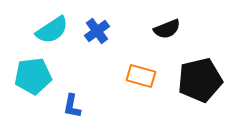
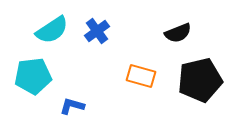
black semicircle: moved 11 px right, 4 px down
blue L-shape: rotated 95 degrees clockwise
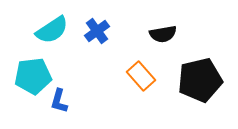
black semicircle: moved 15 px left, 1 px down; rotated 12 degrees clockwise
orange rectangle: rotated 32 degrees clockwise
blue L-shape: moved 13 px left, 5 px up; rotated 90 degrees counterclockwise
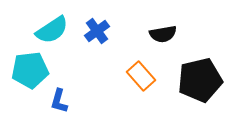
cyan pentagon: moved 3 px left, 6 px up
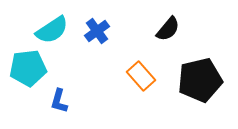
black semicircle: moved 5 px right, 5 px up; rotated 40 degrees counterclockwise
cyan pentagon: moved 2 px left, 2 px up
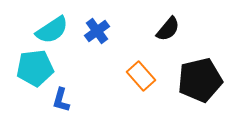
cyan pentagon: moved 7 px right
blue L-shape: moved 2 px right, 1 px up
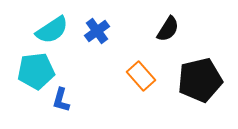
black semicircle: rotated 8 degrees counterclockwise
cyan pentagon: moved 1 px right, 3 px down
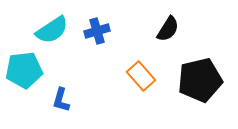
blue cross: rotated 20 degrees clockwise
cyan pentagon: moved 12 px left, 1 px up
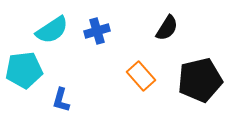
black semicircle: moved 1 px left, 1 px up
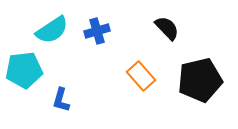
black semicircle: rotated 76 degrees counterclockwise
